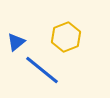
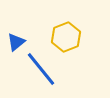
blue line: moved 1 px left, 1 px up; rotated 12 degrees clockwise
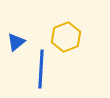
blue line: rotated 42 degrees clockwise
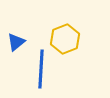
yellow hexagon: moved 1 px left, 2 px down
